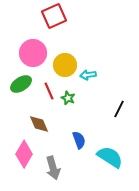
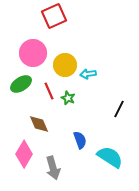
cyan arrow: moved 1 px up
blue semicircle: moved 1 px right
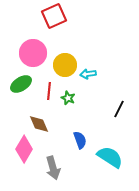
red line: rotated 30 degrees clockwise
pink diamond: moved 5 px up
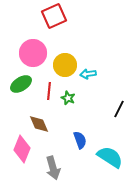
pink diamond: moved 2 px left; rotated 8 degrees counterclockwise
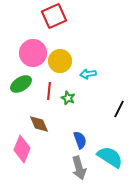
yellow circle: moved 5 px left, 4 px up
gray arrow: moved 26 px right
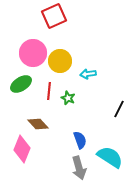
brown diamond: moved 1 px left; rotated 20 degrees counterclockwise
